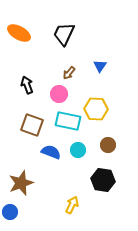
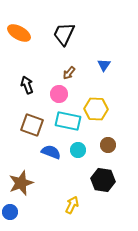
blue triangle: moved 4 px right, 1 px up
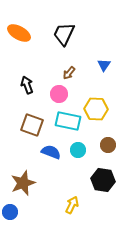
brown star: moved 2 px right
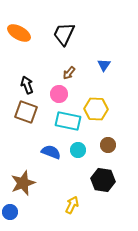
brown square: moved 6 px left, 13 px up
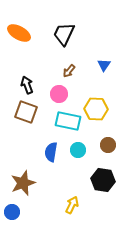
brown arrow: moved 2 px up
blue semicircle: rotated 102 degrees counterclockwise
blue circle: moved 2 px right
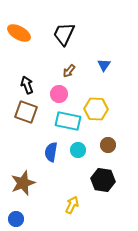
blue circle: moved 4 px right, 7 px down
